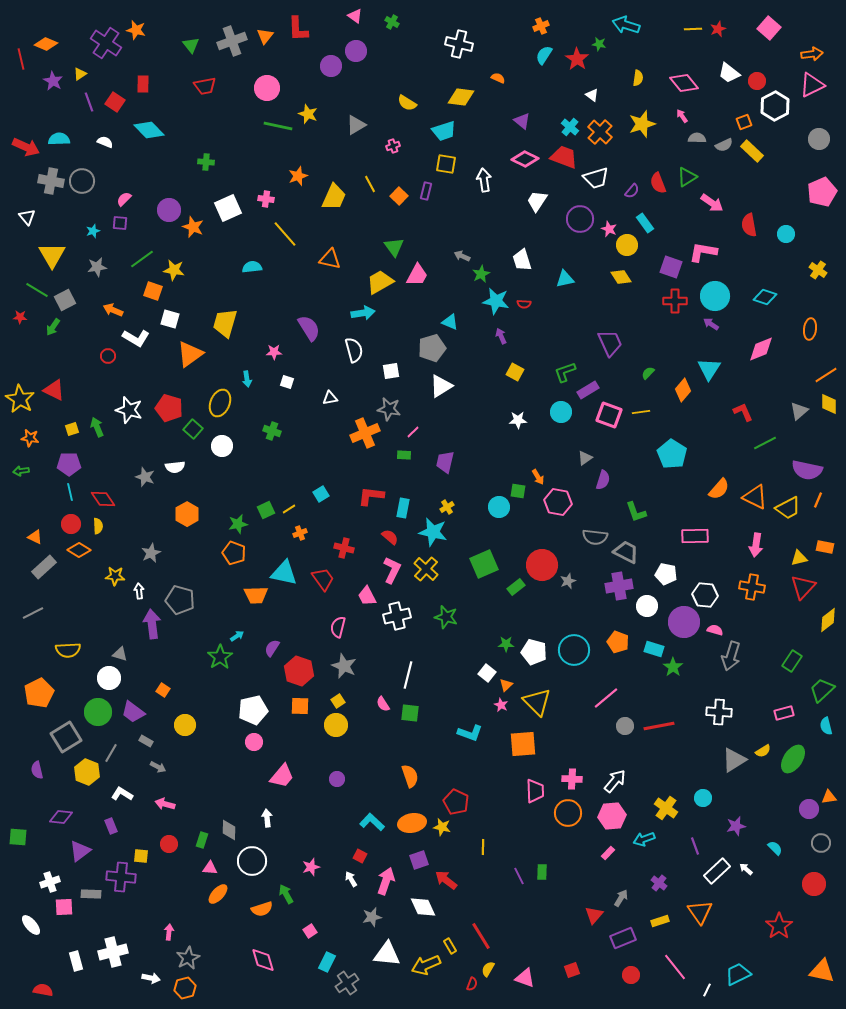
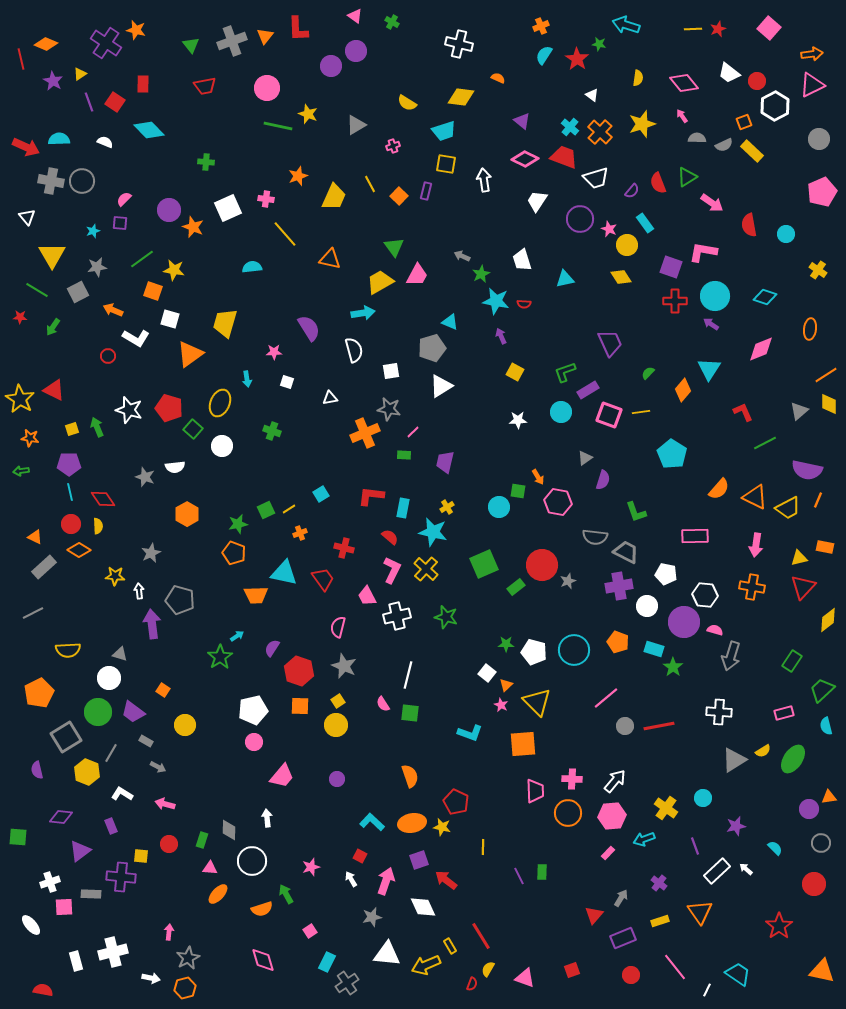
gray square at (65, 300): moved 13 px right, 8 px up
cyan trapezoid at (738, 974): rotated 60 degrees clockwise
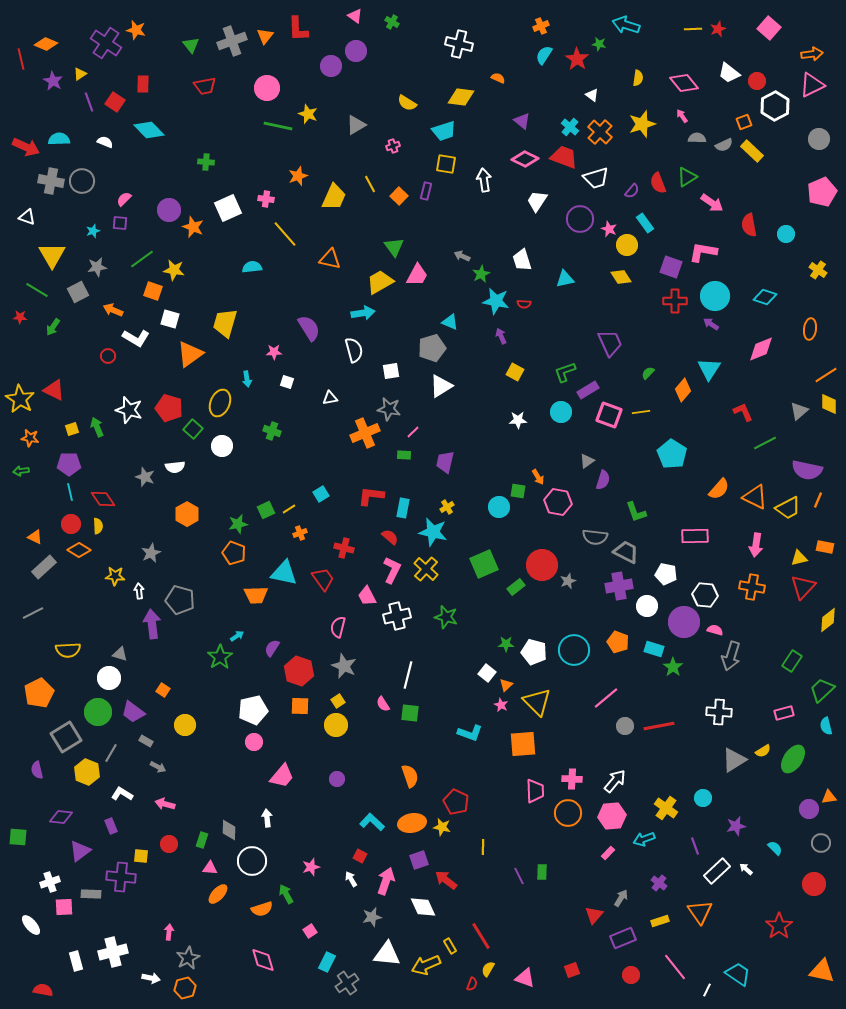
white triangle at (27, 217): rotated 30 degrees counterclockwise
gray triangle at (585, 458): moved 2 px right, 3 px down
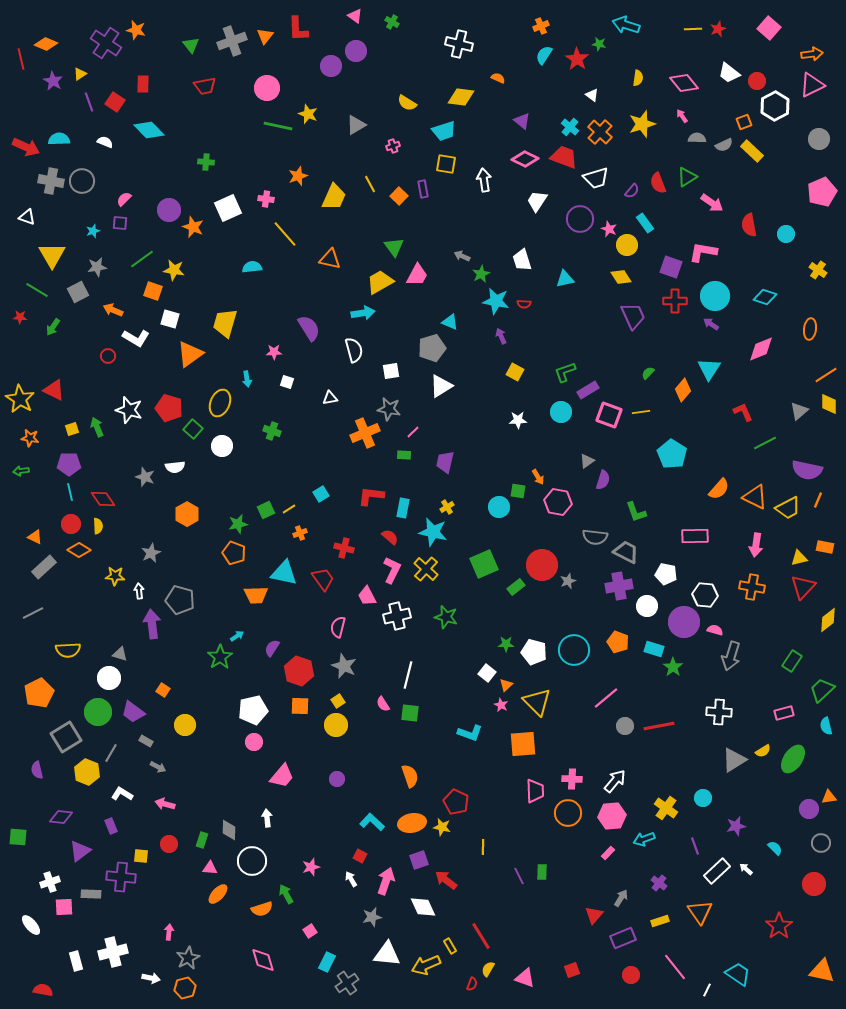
purple rectangle at (426, 191): moved 3 px left, 2 px up; rotated 24 degrees counterclockwise
purple trapezoid at (610, 343): moved 23 px right, 27 px up
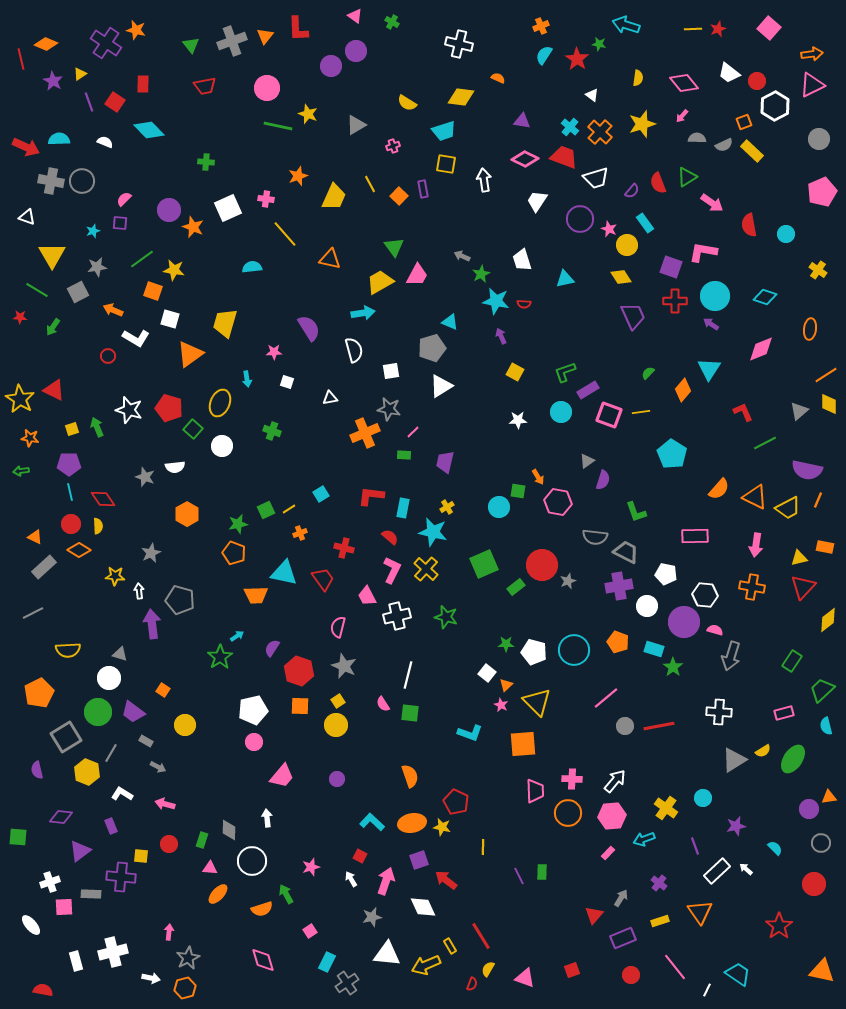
pink arrow at (682, 116): rotated 104 degrees counterclockwise
purple triangle at (522, 121): rotated 30 degrees counterclockwise
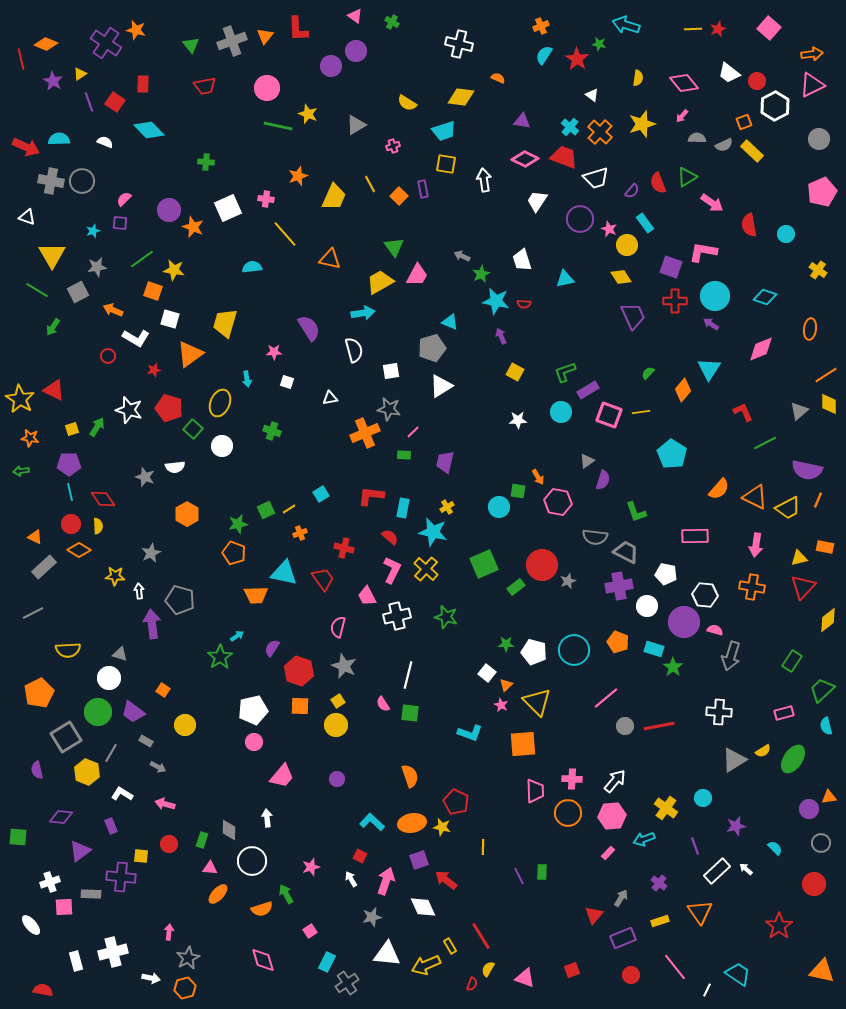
red star at (20, 317): moved 134 px right, 53 px down; rotated 16 degrees counterclockwise
green arrow at (97, 427): rotated 54 degrees clockwise
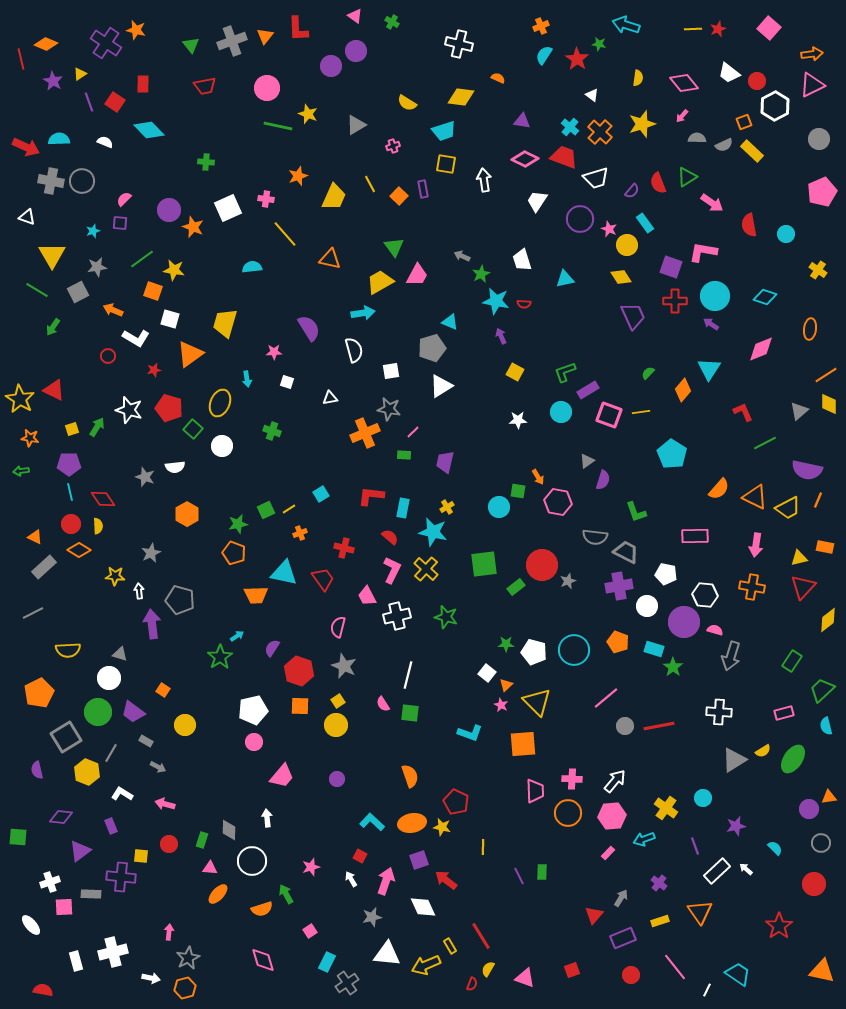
green square at (484, 564): rotated 16 degrees clockwise
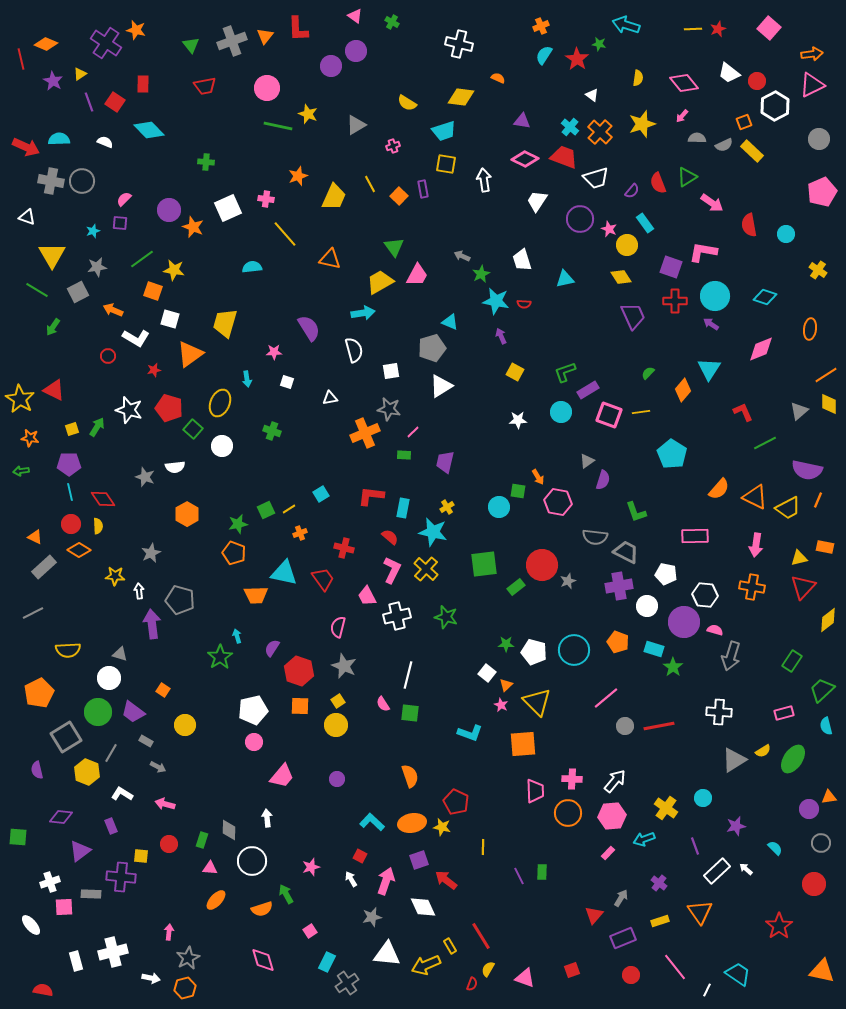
cyan arrow at (237, 636): rotated 72 degrees counterclockwise
orange ellipse at (218, 894): moved 2 px left, 6 px down
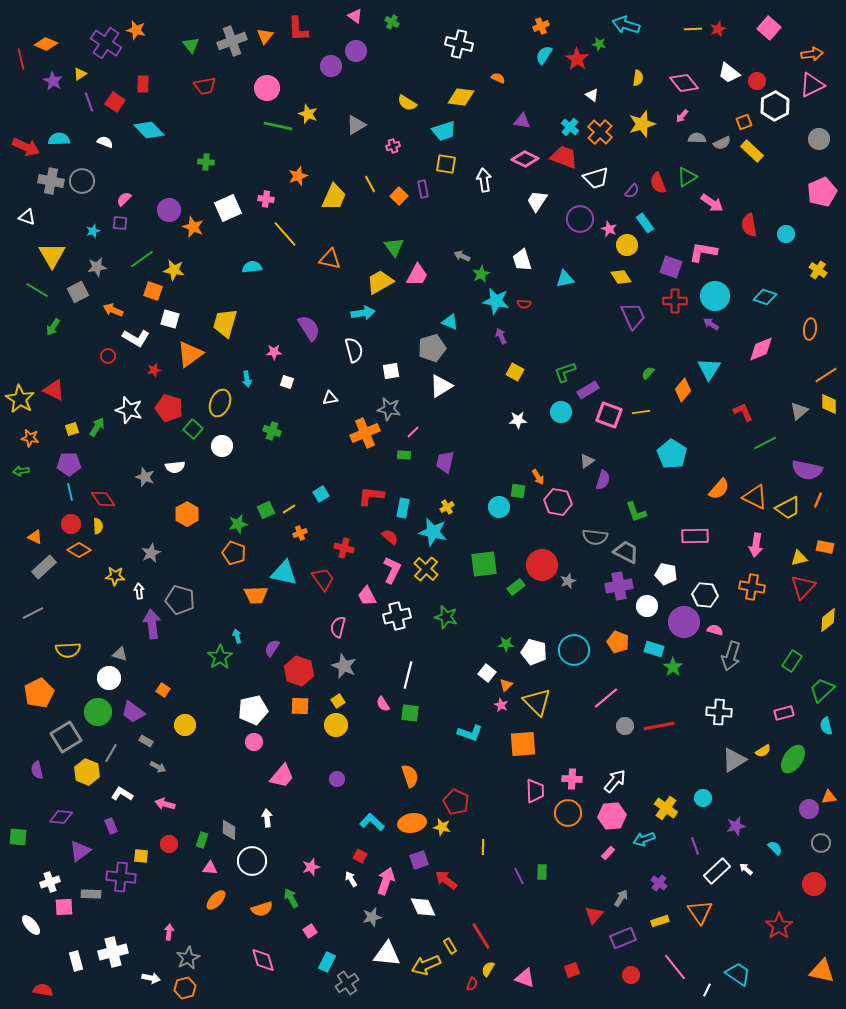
gray semicircle at (724, 145): moved 2 px left, 2 px up
green arrow at (286, 894): moved 5 px right, 4 px down
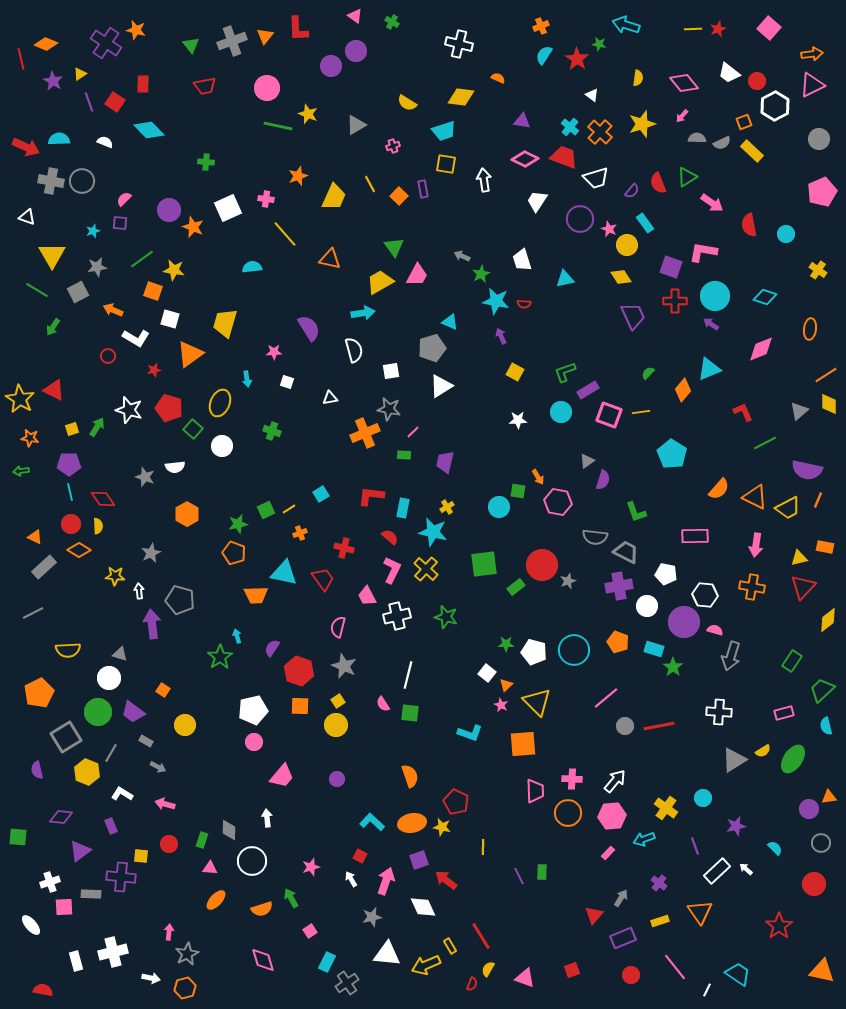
cyan triangle at (709, 369): rotated 35 degrees clockwise
gray star at (188, 958): moved 1 px left, 4 px up
